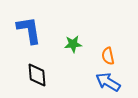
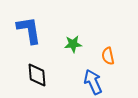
blue arrow: moved 15 px left; rotated 35 degrees clockwise
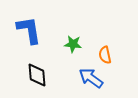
green star: rotated 12 degrees clockwise
orange semicircle: moved 3 px left, 1 px up
blue arrow: moved 2 px left, 4 px up; rotated 30 degrees counterclockwise
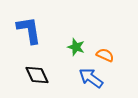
green star: moved 3 px right, 3 px down; rotated 12 degrees clockwise
orange semicircle: rotated 126 degrees clockwise
black diamond: rotated 20 degrees counterclockwise
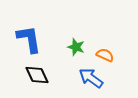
blue L-shape: moved 9 px down
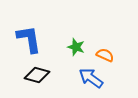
black diamond: rotated 50 degrees counterclockwise
